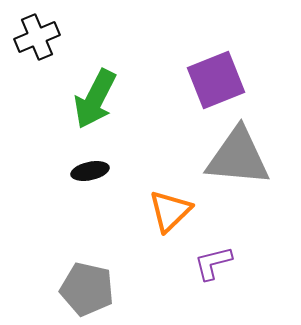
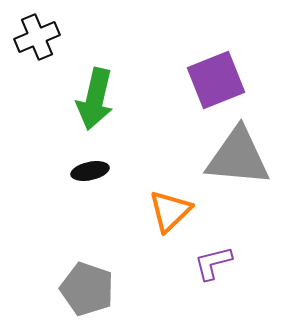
green arrow: rotated 14 degrees counterclockwise
gray pentagon: rotated 6 degrees clockwise
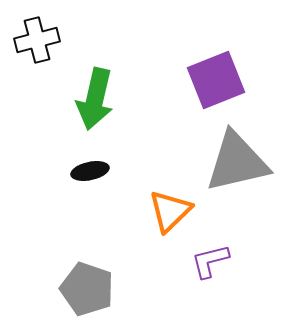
black cross: moved 3 px down; rotated 9 degrees clockwise
gray triangle: moved 1 px left, 5 px down; rotated 18 degrees counterclockwise
purple L-shape: moved 3 px left, 2 px up
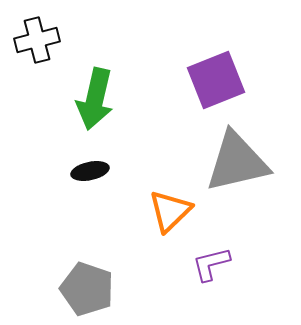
purple L-shape: moved 1 px right, 3 px down
